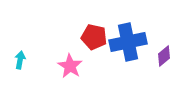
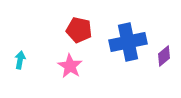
red pentagon: moved 15 px left, 7 px up
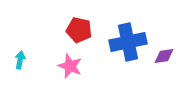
purple diamond: rotated 30 degrees clockwise
pink star: rotated 10 degrees counterclockwise
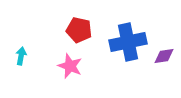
cyan arrow: moved 1 px right, 4 px up
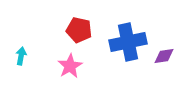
pink star: rotated 20 degrees clockwise
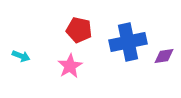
cyan arrow: rotated 102 degrees clockwise
